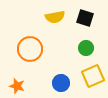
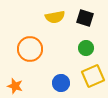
orange star: moved 2 px left
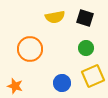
blue circle: moved 1 px right
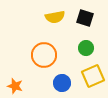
orange circle: moved 14 px right, 6 px down
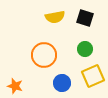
green circle: moved 1 px left, 1 px down
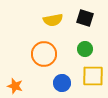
yellow semicircle: moved 2 px left, 3 px down
orange circle: moved 1 px up
yellow square: rotated 25 degrees clockwise
